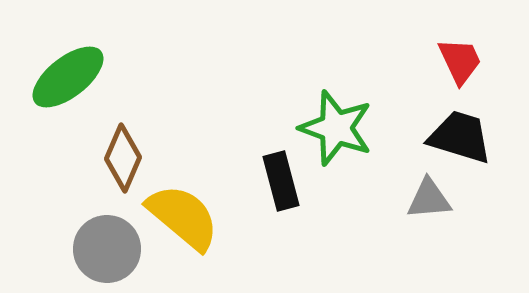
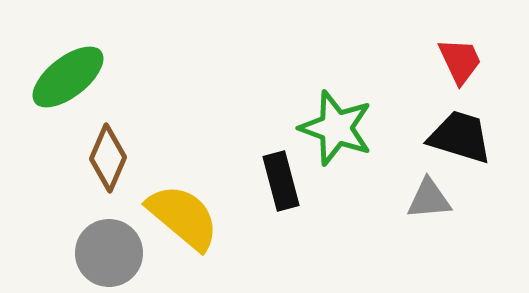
brown diamond: moved 15 px left
gray circle: moved 2 px right, 4 px down
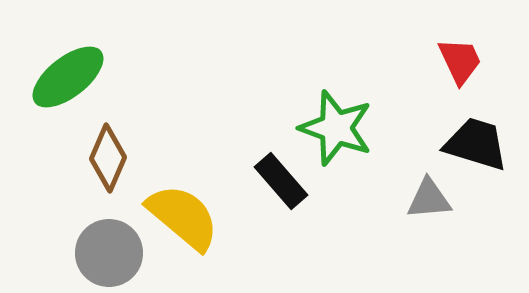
black trapezoid: moved 16 px right, 7 px down
black rectangle: rotated 26 degrees counterclockwise
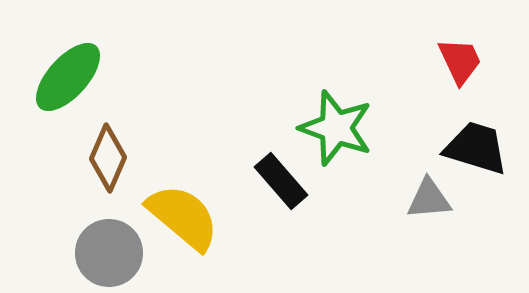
green ellipse: rotated 10 degrees counterclockwise
black trapezoid: moved 4 px down
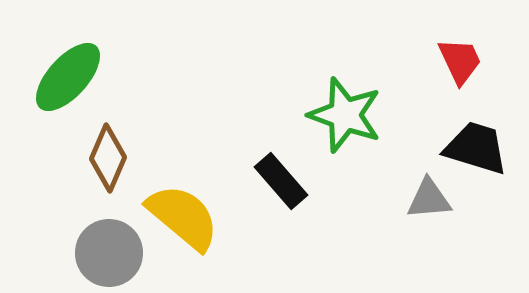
green star: moved 9 px right, 13 px up
